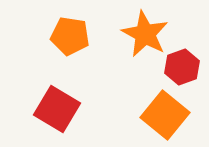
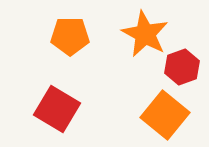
orange pentagon: rotated 9 degrees counterclockwise
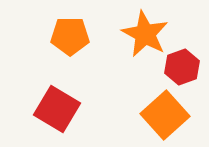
orange square: rotated 9 degrees clockwise
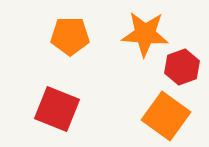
orange star: rotated 24 degrees counterclockwise
red square: rotated 9 degrees counterclockwise
orange square: moved 1 px right, 1 px down; rotated 12 degrees counterclockwise
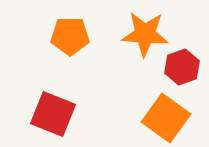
red square: moved 4 px left, 5 px down
orange square: moved 2 px down
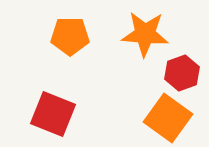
red hexagon: moved 6 px down
orange square: moved 2 px right
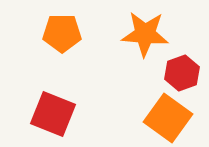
orange pentagon: moved 8 px left, 3 px up
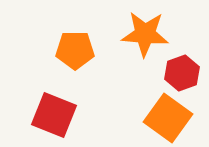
orange pentagon: moved 13 px right, 17 px down
red square: moved 1 px right, 1 px down
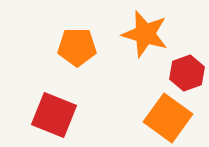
orange star: rotated 12 degrees clockwise
orange pentagon: moved 2 px right, 3 px up
red hexagon: moved 5 px right
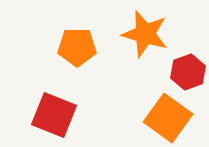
red hexagon: moved 1 px right, 1 px up
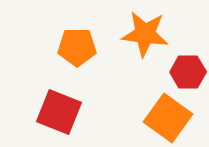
orange star: rotated 9 degrees counterclockwise
red hexagon: rotated 20 degrees clockwise
red square: moved 5 px right, 3 px up
